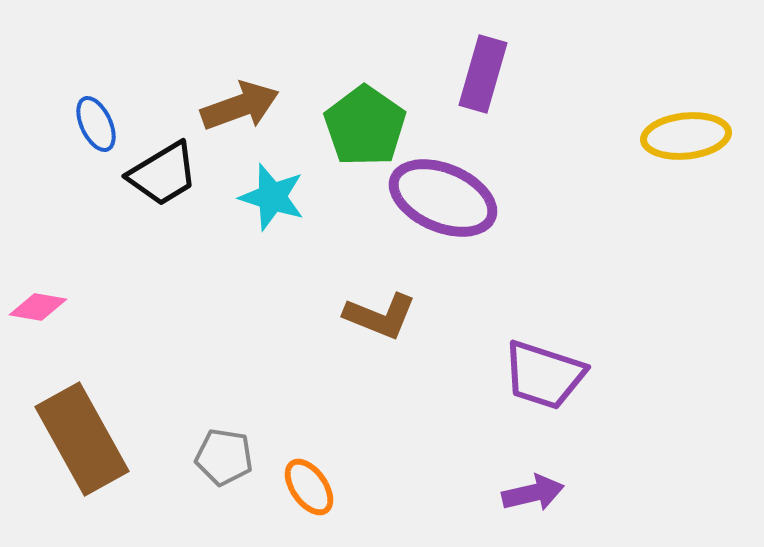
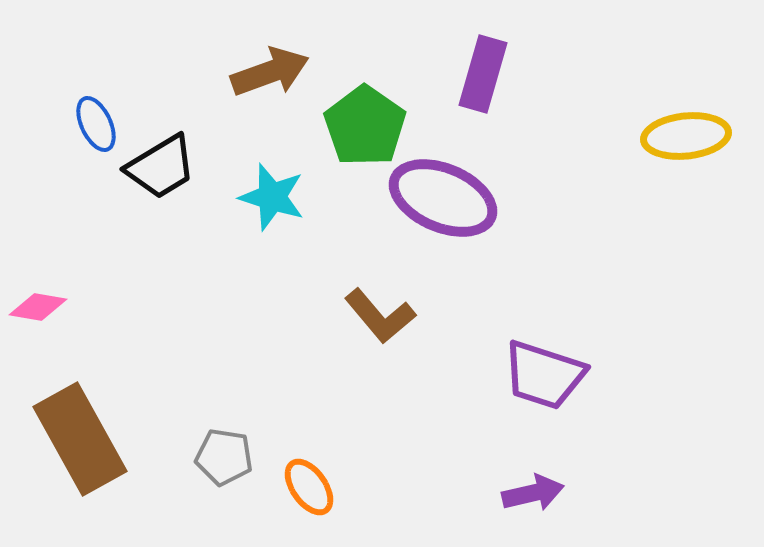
brown arrow: moved 30 px right, 34 px up
black trapezoid: moved 2 px left, 7 px up
brown L-shape: rotated 28 degrees clockwise
brown rectangle: moved 2 px left
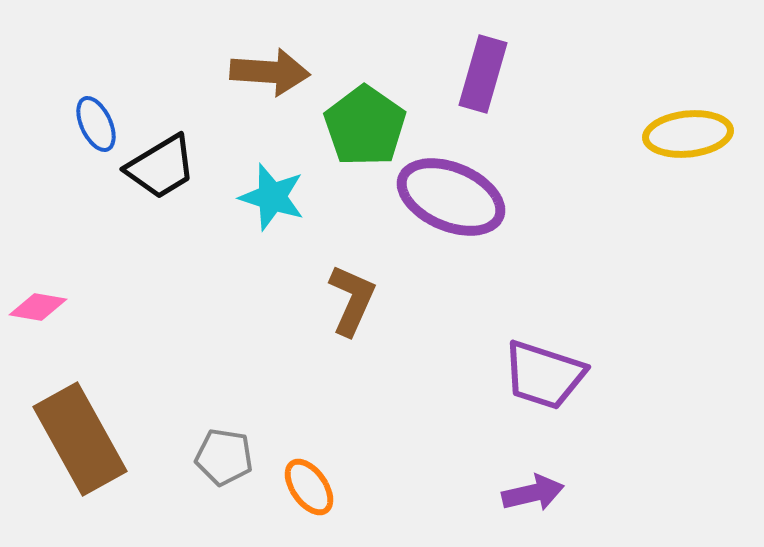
brown arrow: rotated 24 degrees clockwise
yellow ellipse: moved 2 px right, 2 px up
purple ellipse: moved 8 px right, 1 px up
brown L-shape: moved 28 px left, 16 px up; rotated 116 degrees counterclockwise
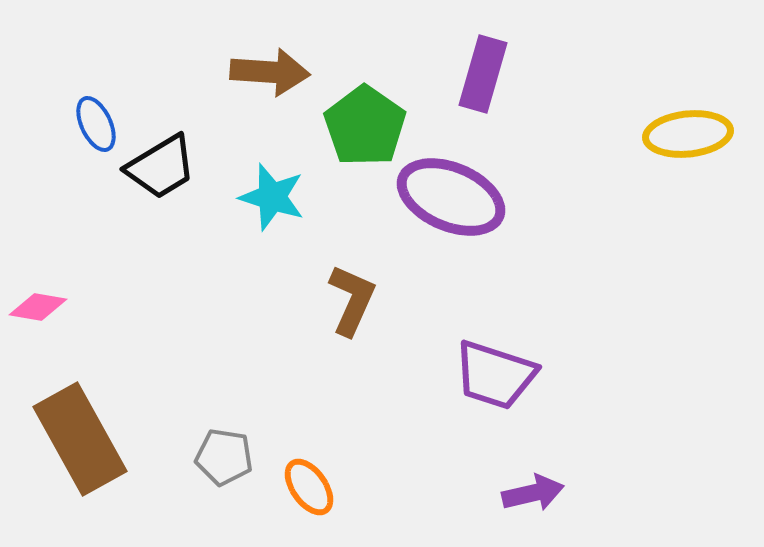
purple trapezoid: moved 49 px left
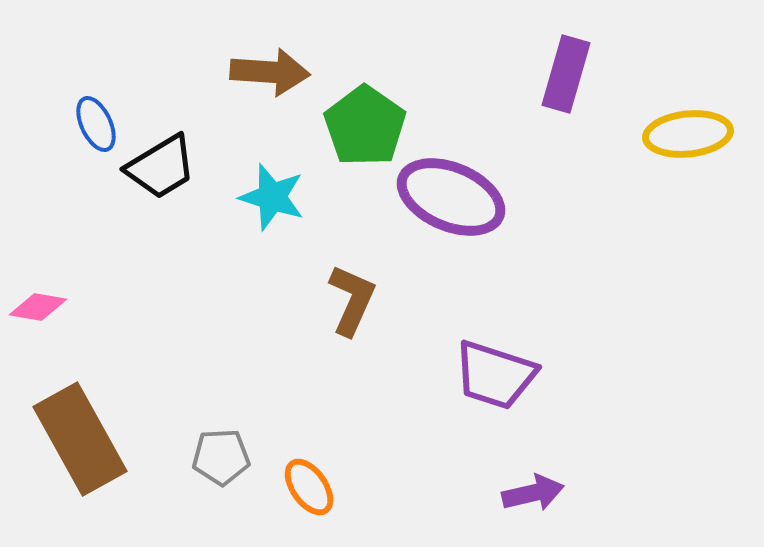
purple rectangle: moved 83 px right
gray pentagon: moved 3 px left; rotated 12 degrees counterclockwise
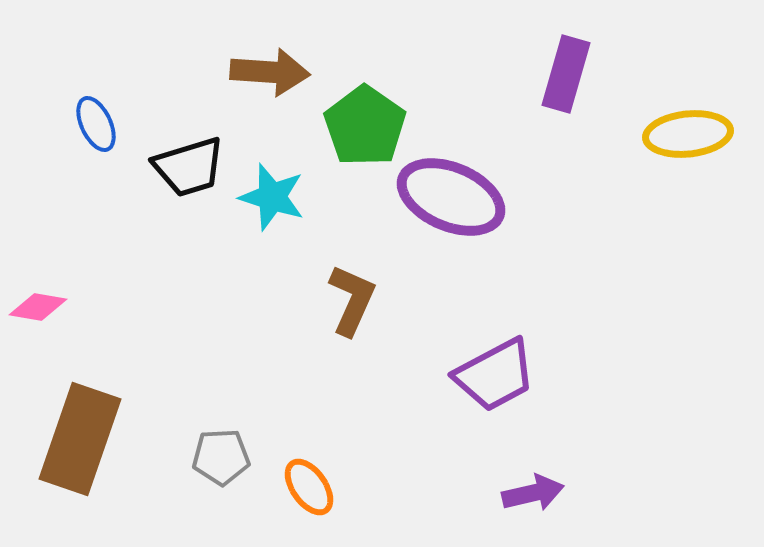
black trapezoid: moved 28 px right; rotated 14 degrees clockwise
purple trapezoid: rotated 46 degrees counterclockwise
brown rectangle: rotated 48 degrees clockwise
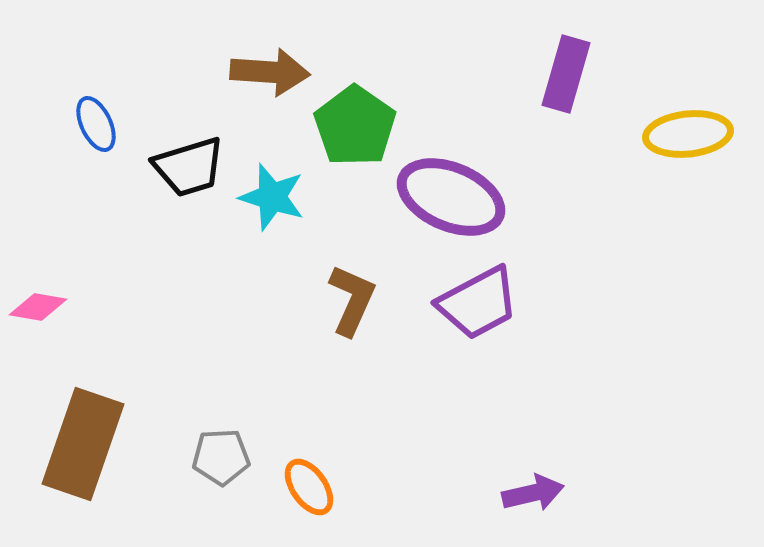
green pentagon: moved 10 px left
purple trapezoid: moved 17 px left, 72 px up
brown rectangle: moved 3 px right, 5 px down
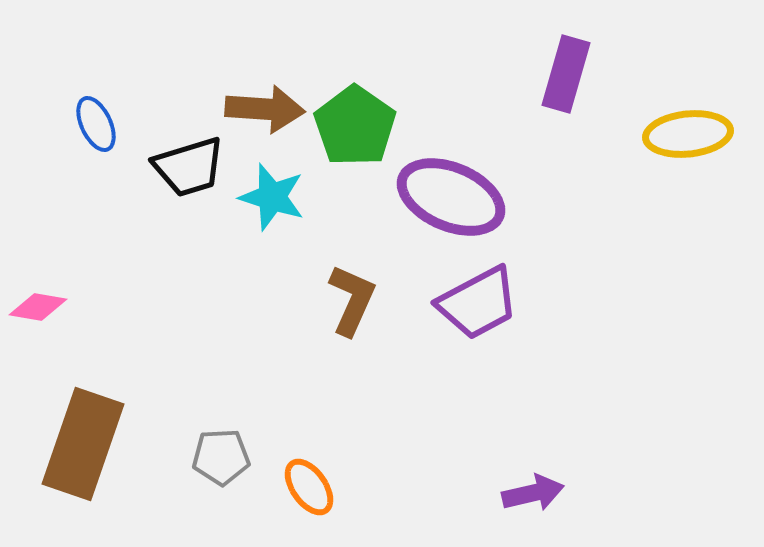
brown arrow: moved 5 px left, 37 px down
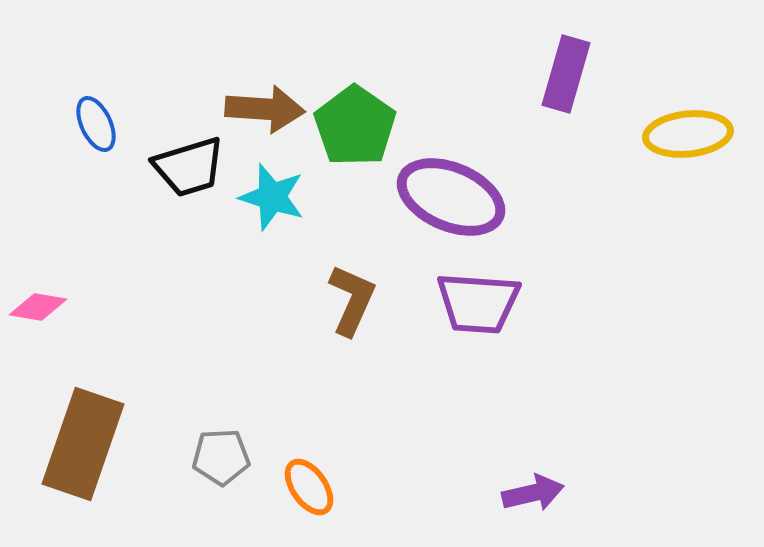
purple trapezoid: rotated 32 degrees clockwise
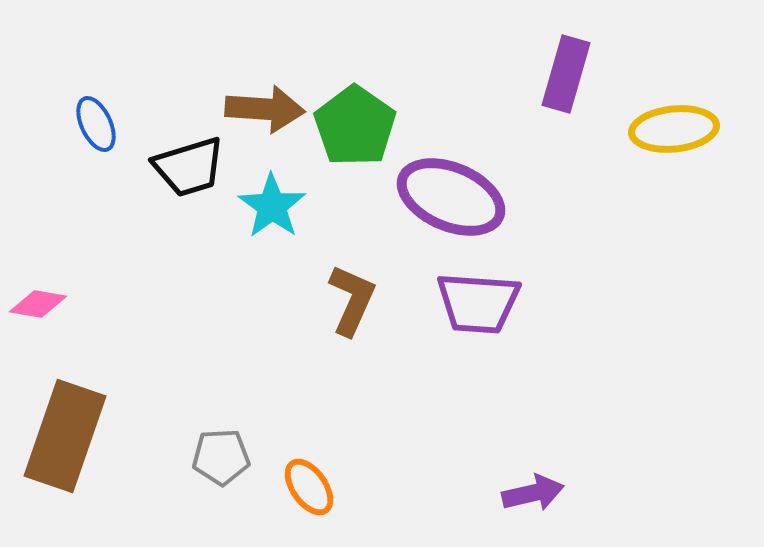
yellow ellipse: moved 14 px left, 5 px up
cyan star: moved 9 px down; rotated 18 degrees clockwise
pink diamond: moved 3 px up
brown rectangle: moved 18 px left, 8 px up
